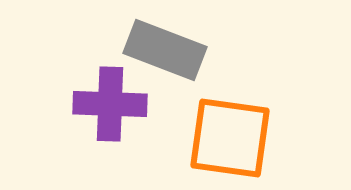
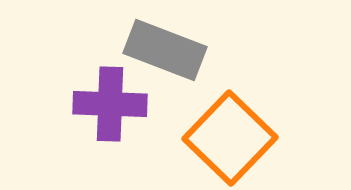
orange square: rotated 36 degrees clockwise
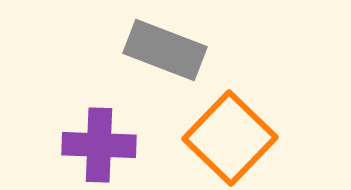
purple cross: moved 11 px left, 41 px down
